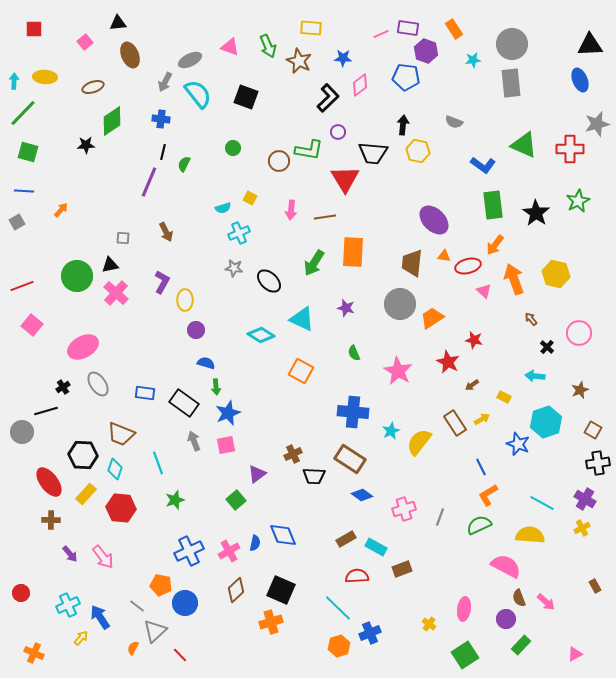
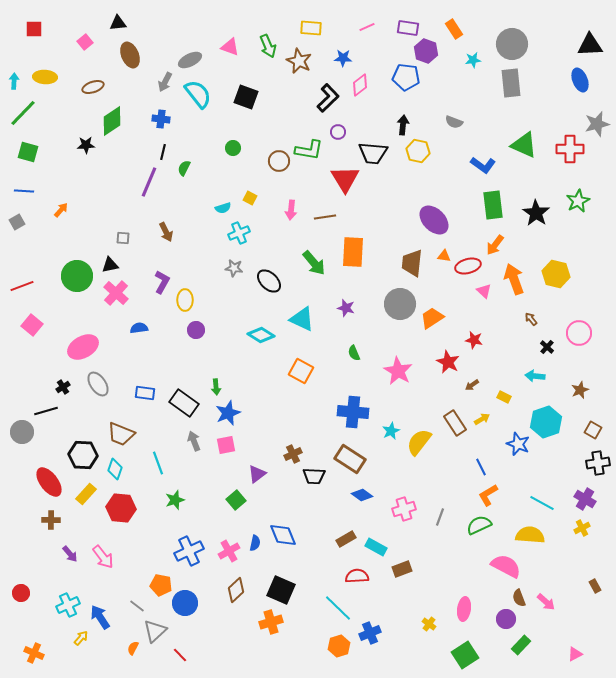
pink line at (381, 34): moved 14 px left, 7 px up
green semicircle at (184, 164): moved 4 px down
green arrow at (314, 263): rotated 72 degrees counterclockwise
blue semicircle at (206, 363): moved 67 px left, 35 px up; rotated 24 degrees counterclockwise
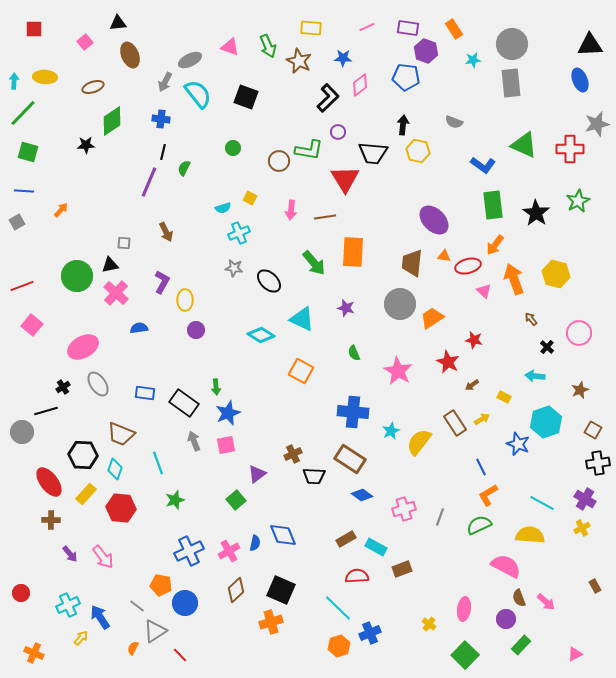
gray square at (123, 238): moved 1 px right, 5 px down
gray triangle at (155, 631): rotated 10 degrees clockwise
green square at (465, 655): rotated 12 degrees counterclockwise
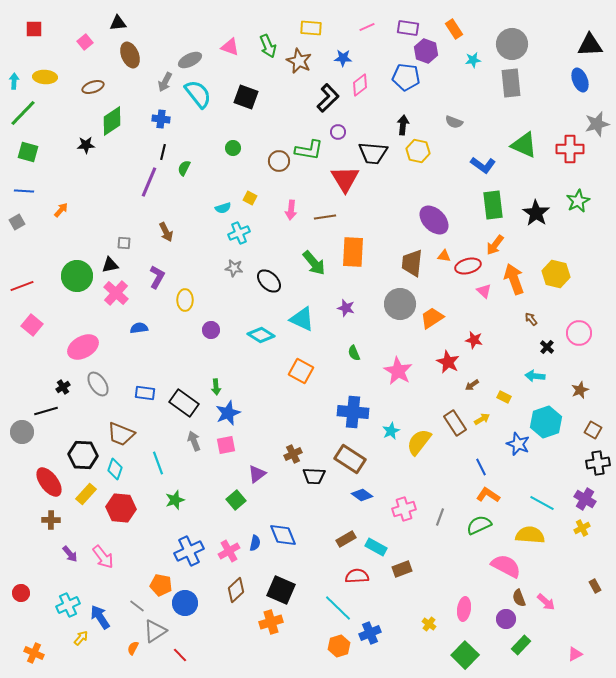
purple L-shape at (162, 282): moved 5 px left, 5 px up
purple circle at (196, 330): moved 15 px right
orange L-shape at (488, 495): rotated 65 degrees clockwise
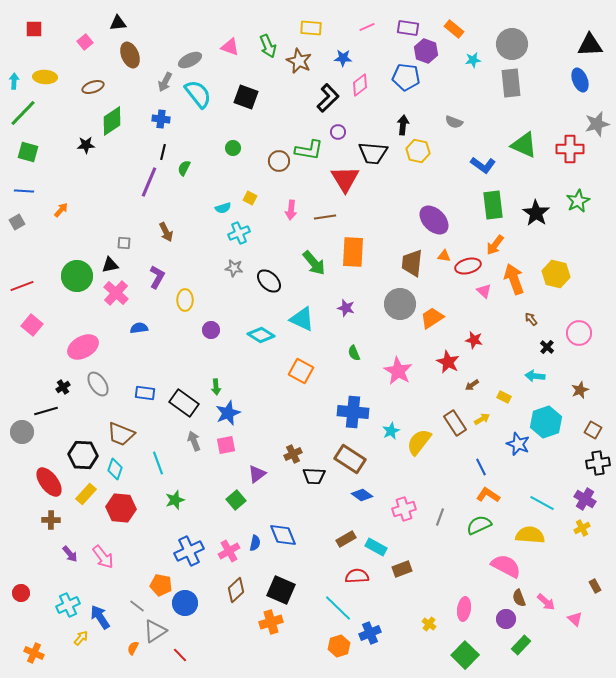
orange rectangle at (454, 29): rotated 18 degrees counterclockwise
pink triangle at (575, 654): moved 35 px up; rotated 49 degrees counterclockwise
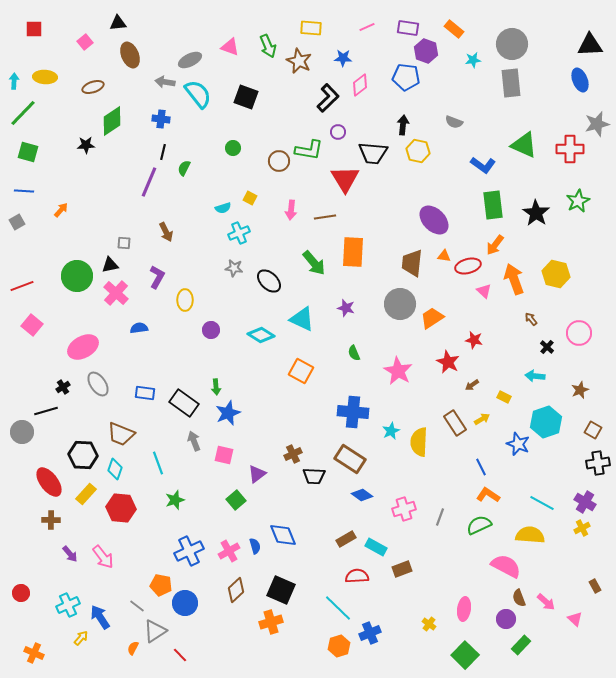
gray arrow at (165, 82): rotated 72 degrees clockwise
yellow semicircle at (419, 442): rotated 36 degrees counterclockwise
pink square at (226, 445): moved 2 px left, 10 px down; rotated 24 degrees clockwise
purple cross at (585, 499): moved 3 px down
blue semicircle at (255, 543): moved 3 px down; rotated 28 degrees counterclockwise
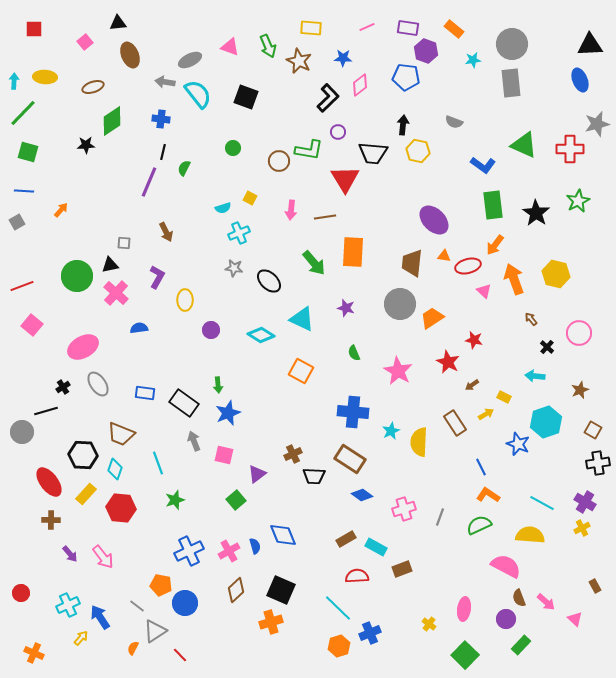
green arrow at (216, 387): moved 2 px right, 2 px up
yellow arrow at (482, 419): moved 4 px right, 5 px up
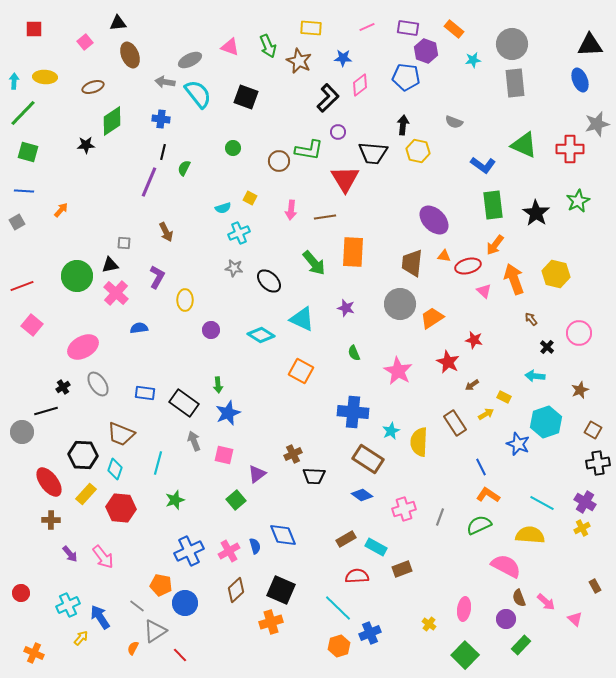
gray rectangle at (511, 83): moved 4 px right
brown rectangle at (350, 459): moved 18 px right
cyan line at (158, 463): rotated 35 degrees clockwise
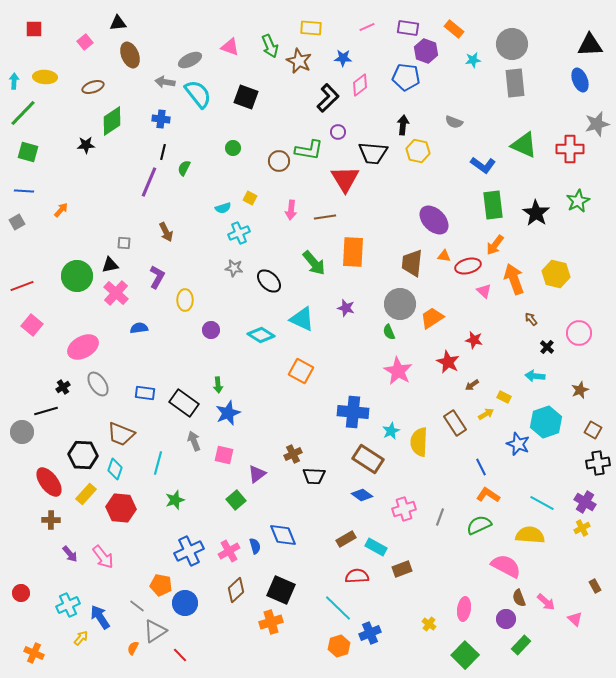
green arrow at (268, 46): moved 2 px right
green semicircle at (354, 353): moved 35 px right, 21 px up
